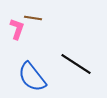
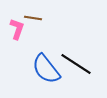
blue semicircle: moved 14 px right, 8 px up
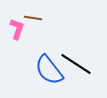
blue semicircle: moved 3 px right, 1 px down
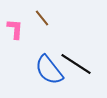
brown line: moved 9 px right; rotated 42 degrees clockwise
pink L-shape: moved 2 px left; rotated 15 degrees counterclockwise
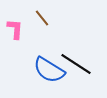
blue semicircle: rotated 20 degrees counterclockwise
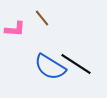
pink L-shape: rotated 90 degrees clockwise
blue semicircle: moved 1 px right, 3 px up
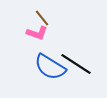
pink L-shape: moved 22 px right, 4 px down; rotated 15 degrees clockwise
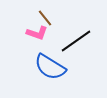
brown line: moved 3 px right
black line: moved 23 px up; rotated 68 degrees counterclockwise
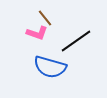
blue semicircle: rotated 16 degrees counterclockwise
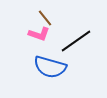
pink L-shape: moved 2 px right, 1 px down
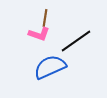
brown line: rotated 48 degrees clockwise
blue semicircle: rotated 140 degrees clockwise
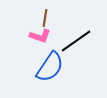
pink L-shape: moved 1 px right, 2 px down
blue semicircle: rotated 148 degrees clockwise
